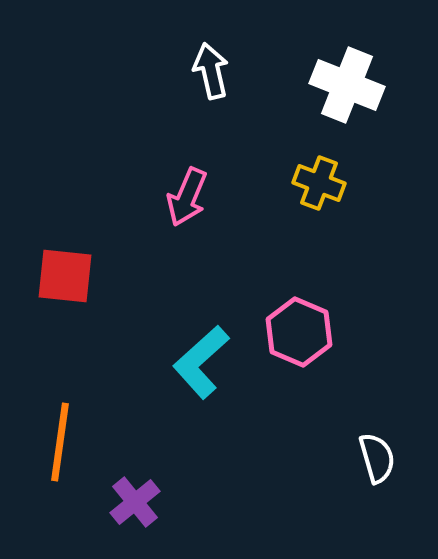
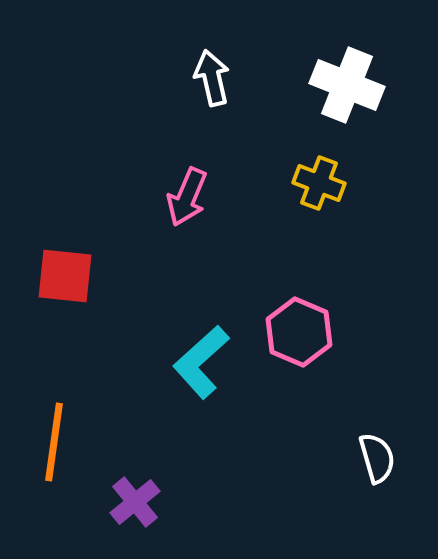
white arrow: moved 1 px right, 7 px down
orange line: moved 6 px left
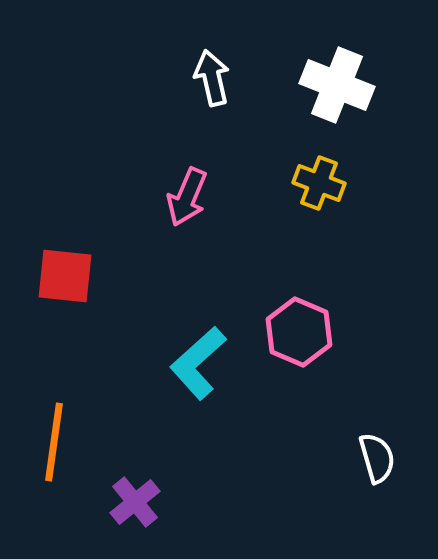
white cross: moved 10 px left
cyan L-shape: moved 3 px left, 1 px down
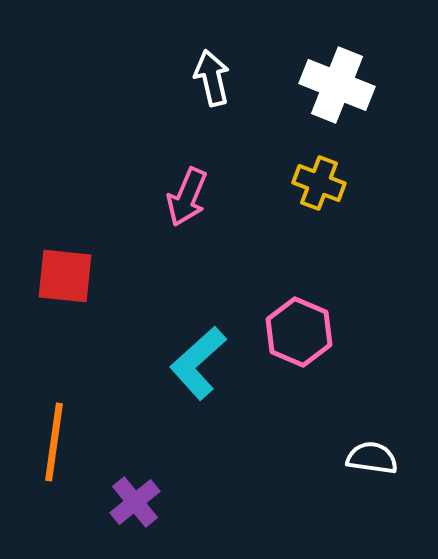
white semicircle: moved 5 px left; rotated 66 degrees counterclockwise
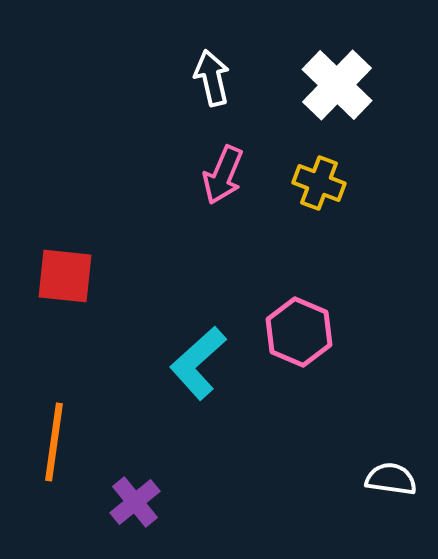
white cross: rotated 22 degrees clockwise
pink arrow: moved 36 px right, 22 px up
white semicircle: moved 19 px right, 21 px down
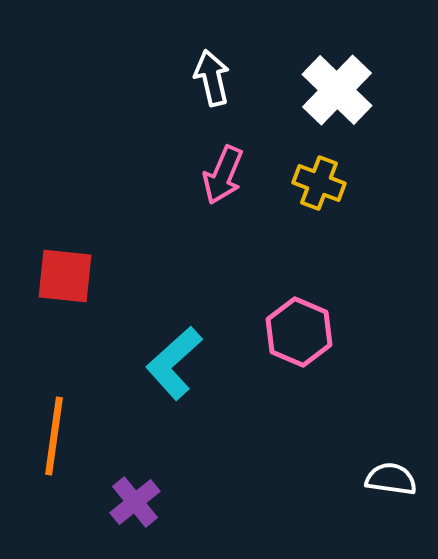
white cross: moved 5 px down
cyan L-shape: moved 24 px left
orange line: moved 6 px up
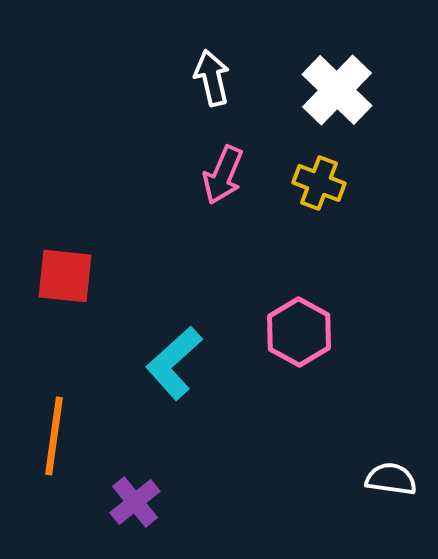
pink hexagon: rotated 6 degrees clockwise
